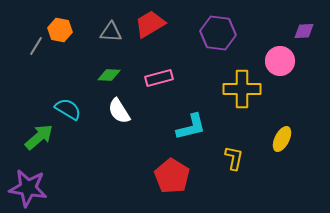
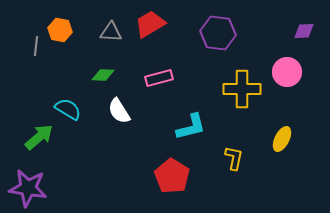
gray line: rotated 24 degrees counterclockwise
pink circle: moved 7 px right, 11 px down
green diamond: moved 6 px left
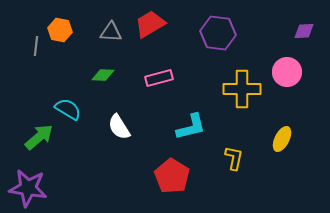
white semicircle: moved 16 px down
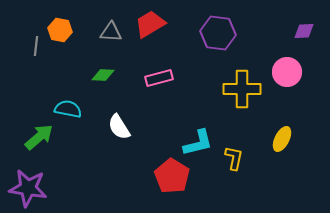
cyan semicircle: rotated 20 degrees counterclockwise
cyan L-shape: moved 7 px right, 16 px down
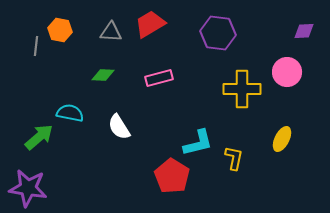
cyan semicircle: moved 2 px right, 4 px down
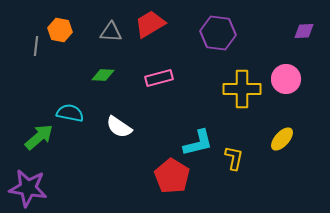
pink circle: moved 1 px left, 7 px down
white semicircle: rotated 24 degrees counterclockwise
yellow ellipse: rotated 15 degrees clockwise
